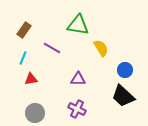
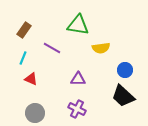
yellow semicircle: rotated 114 degrees clockwise
red triangle: rotated 32 degrees clockwise
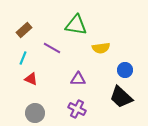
green triangle: moved 2 px left
brown rectangle: rotated 14 degrees clockwise
black trapezoid: moved 2 px left, 1 px down
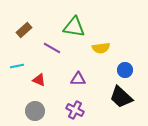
green triangle: moved 2 px left, 2 px down
cyan line: moved 6 px left, 8 px down; rotated 56 degrees clockwise
red triangle: moved 8 px right, 1 px down
purple cross: moved 2 px left, 1 px down
gray circle: moved 2 px up
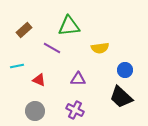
green triangle: moved 5 px left, 1 px up; rotated 15 degrees counterclockwise
yellow semicircle: moved 1 px left
